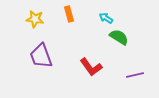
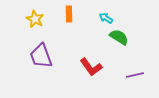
orange rectangle: rotated 14 degrees clockwise
yellow star: rotated 18 degrees clockwise
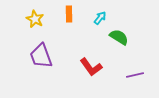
cyan arrow: moved 6 px left; rotated 96 degrees clockwise
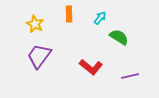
yellow star: moved 5 px down
purple trapezoid: moved 2 px left; rotated 56 degrees clockwise
red L-shape: rotated 15 degrees counterclockwise
purple line: moved 5 px left, 1 px down
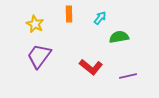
green semicircle: rotated 42 degrees counterclockwise
purple line: moved 2 px left
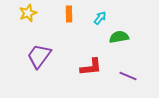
yellow star: moved 7 px left, 11 px up; rotated 24 degrees clockwise
red L-shape: rotated 45 degrees counterclockwise
purple line: rotated 36 degrees clockwise
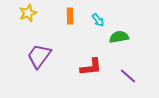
orange rectangle: moved 1 px right, 2 px down
cyan arrow: moved 2 px left, 2 px down; rotated 104 degrees clockwise
purple line: rotated 18 degrees clockwise
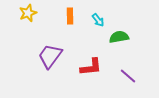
purple trapezoid: moved 11 px right
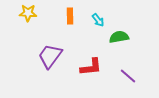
yellow star: rotated 24 degrees clockwise
